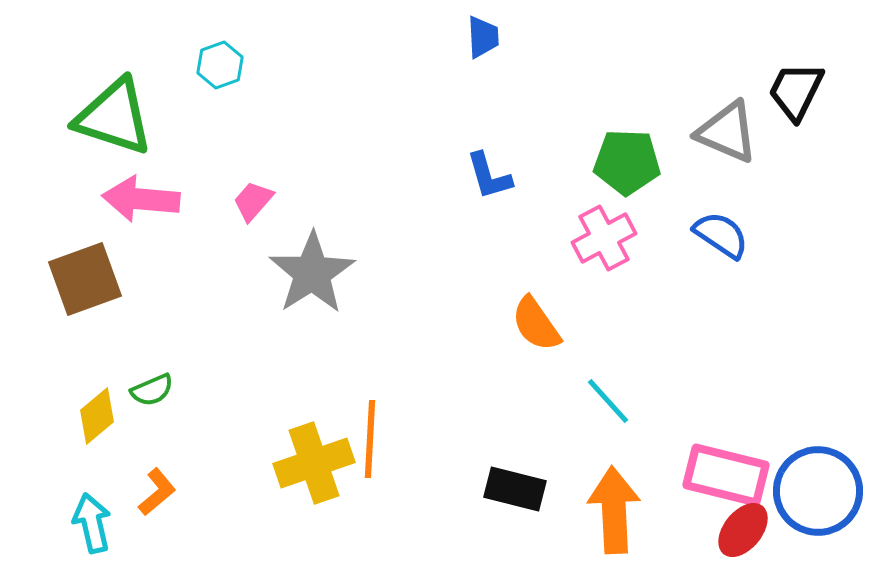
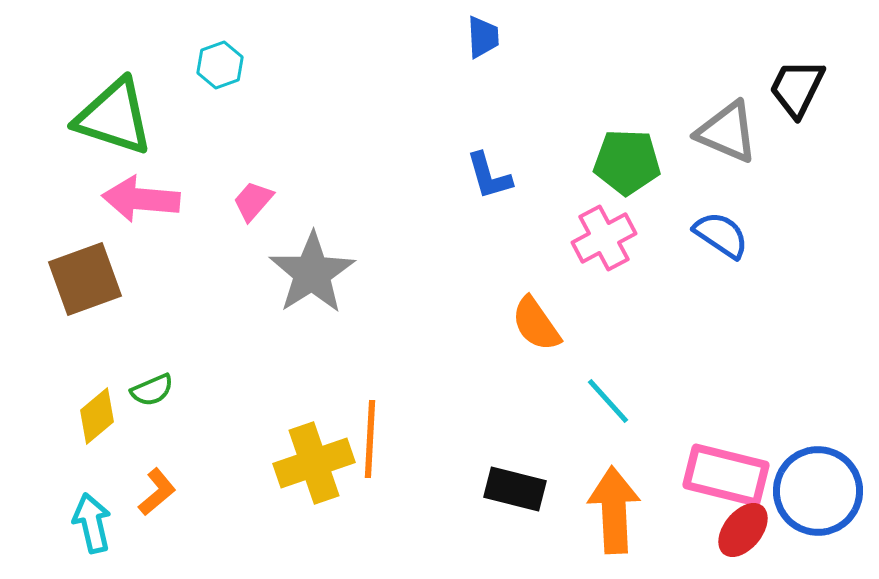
black trapezoid: moved 1 px right, 3 px up
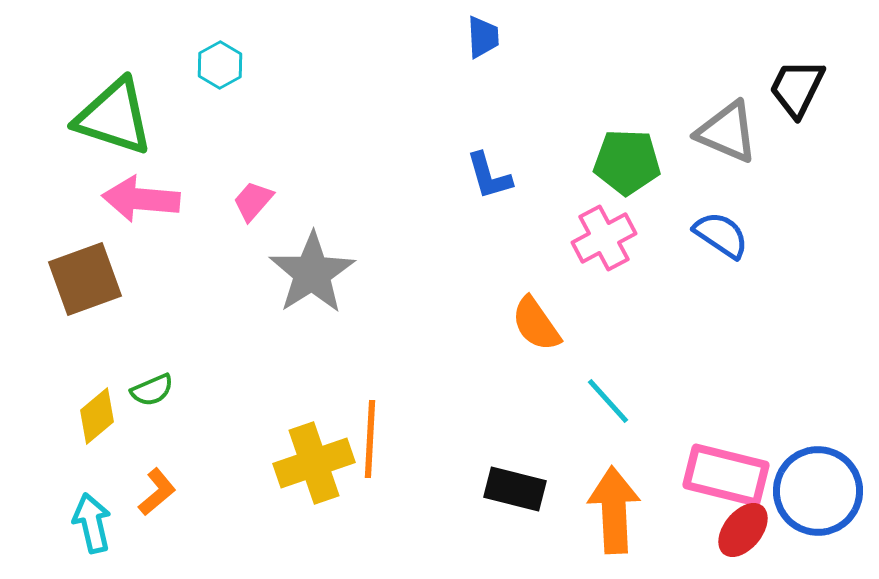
cyan hexagon: rotated 9 degrees counterclockwise
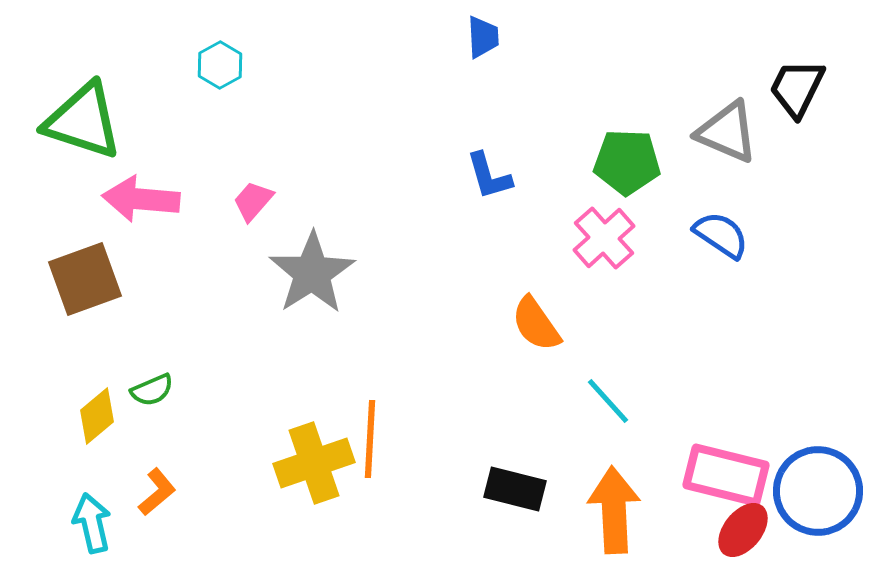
green triangle: moved 31 px left, 4 px down
pink cross: rotated 14 degrees counterclockwise
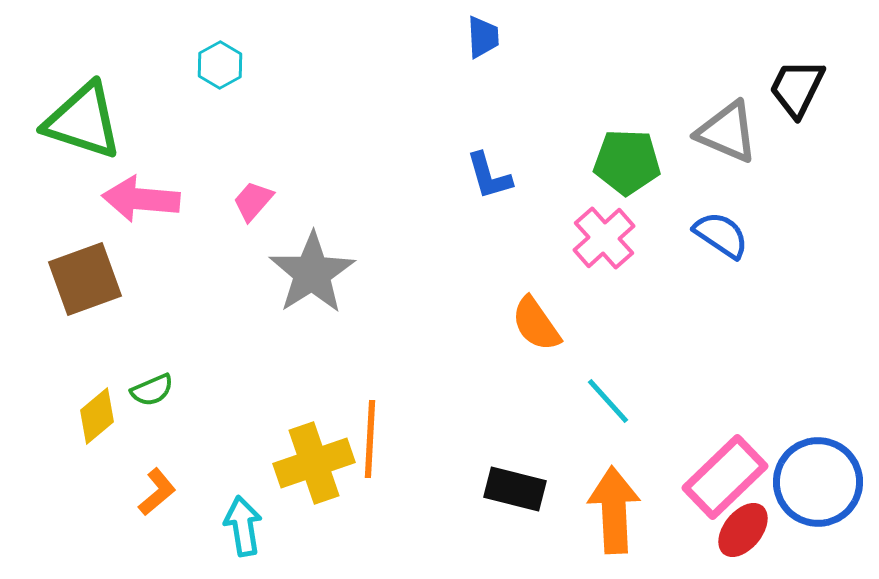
pink rectangle: moved 1 px left, 2 px down; rotated 58 degrees counterclockwise
blue circle: moved 9 px up
cyan arrow: moved 151 px right, 3 px down; rotated 4 degrees clockwise
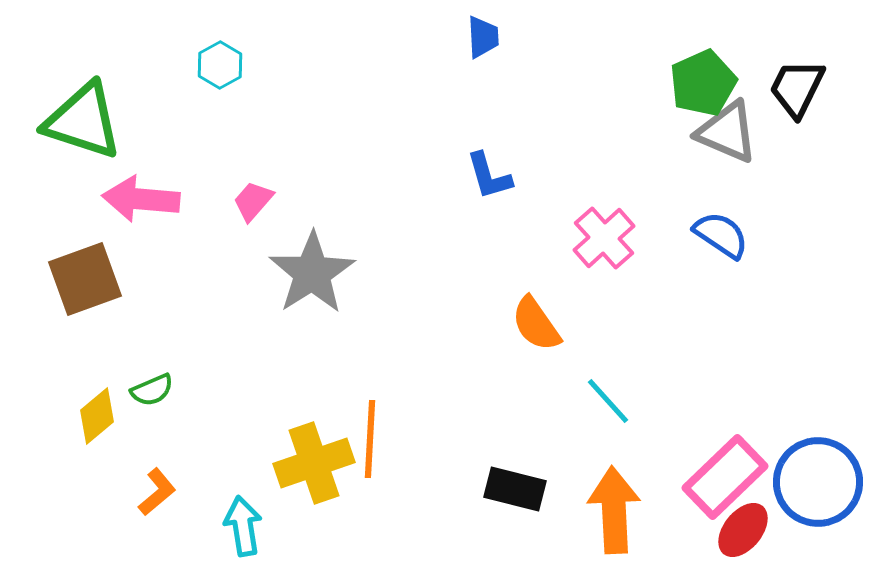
green pentagon: moved 76 px right, 79 px up; rotated 26 degrees counterclockwise
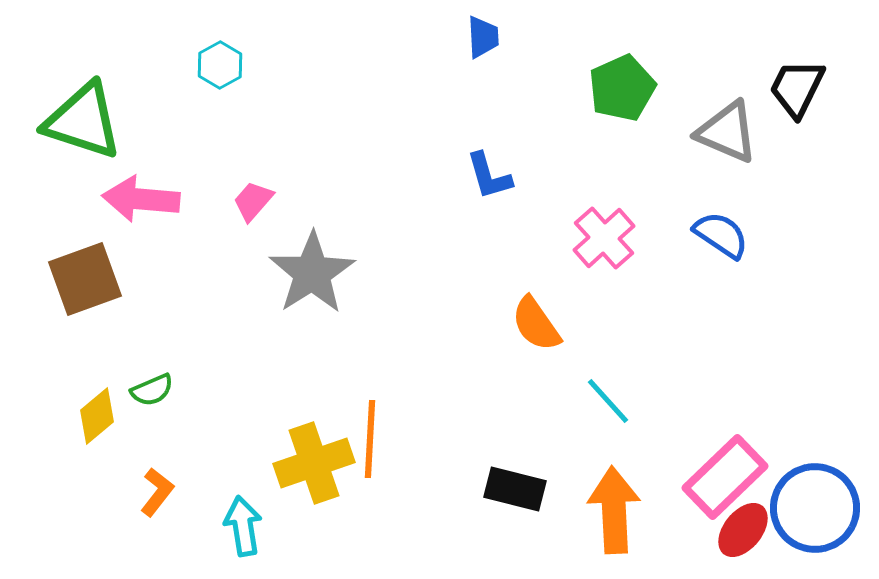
green pentagon: moved 81 px left, 5 px down
blue circle: moved 3 px left, 26 px down
orange L-shape: rotated 12 degrees counterclockwise
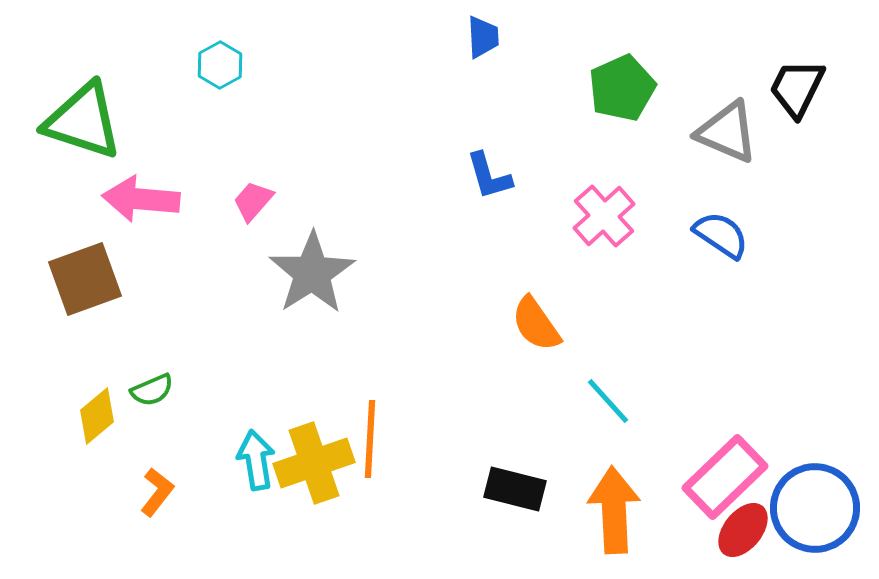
pink cross: moved 22 px up
cyan arrow: moved 13 px right, 66 px up
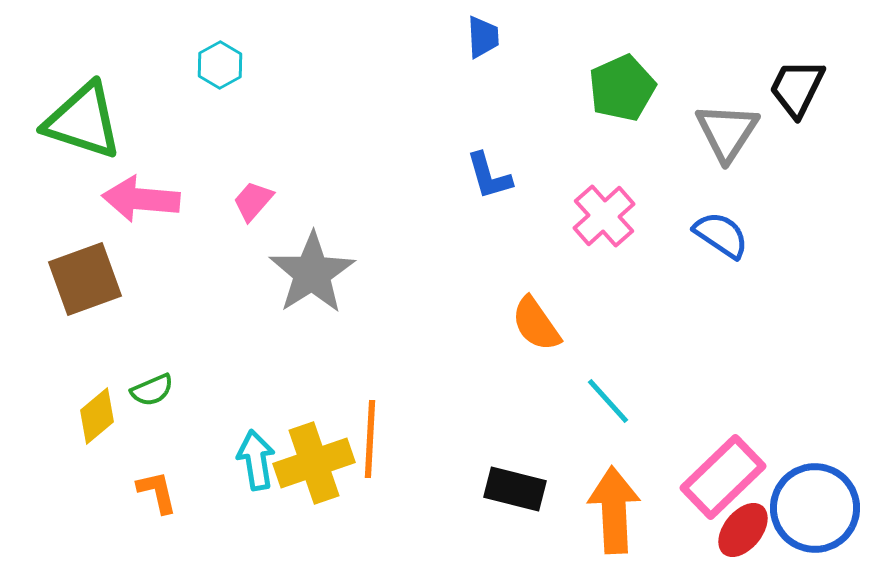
gray triangle: rotated 40 degrees clockwise
pink rectangle: moved 2 px left
orange L-shape: rotated 51 degrees counterclockwise
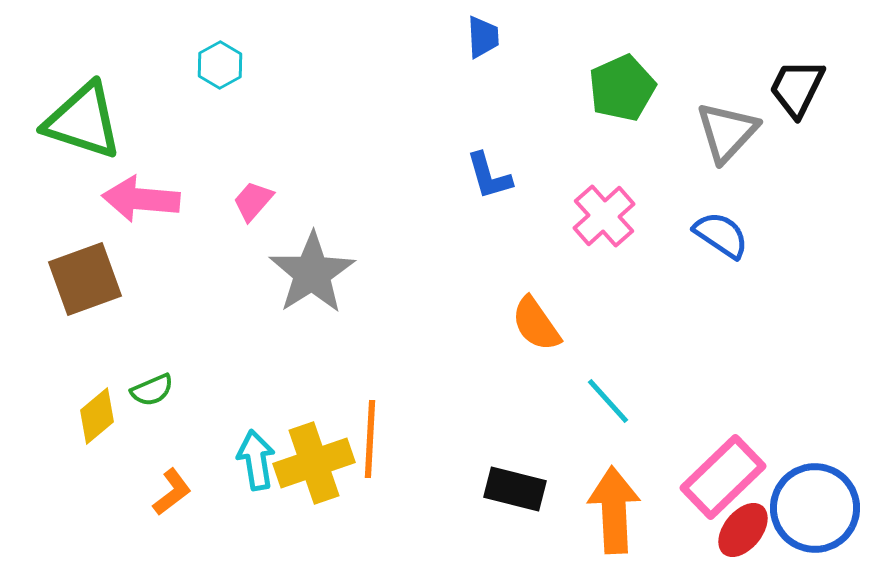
gray triangle: rotated 10 degrees clockwise
orange L-shape: moved 15 px right; rotated 66 degrees clockwise
